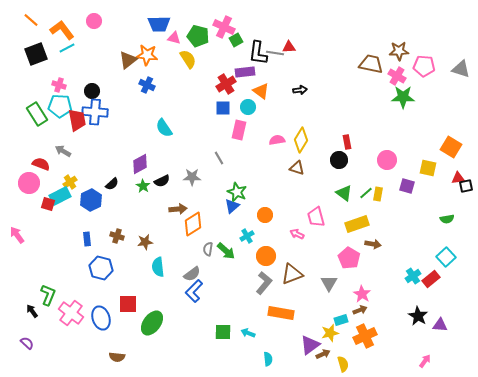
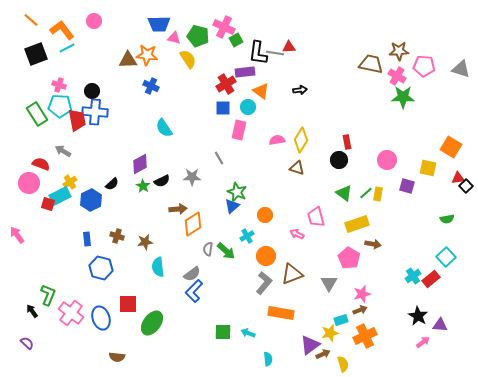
brown triangle at (128, 60): rotated 36 degrees clockwise
blue cross at (147, 85): moved 4 px right, 1 px down
black square at (466, 186): rotated 32 degrees counterclockwise
pink star at (362, 294): rotated 24 degrees clockwise
pink arrow at (425, 361): moved 2 px left, 19 px up; rotated 16 degrees clockwise
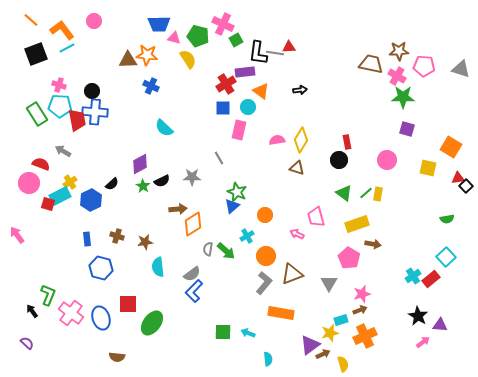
pink cross at (224, 27): moved 1 px left, 3 px up
cyan semicircle at (164, 128): rotated 12 degrees counterclockwise
purple square at (407, 186): moved 57 px up
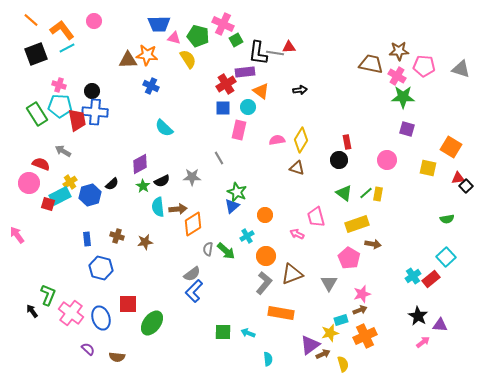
blue hexagon at (91, 200): moved 1 px left, 5 px up; rotated 10 degrees clockwise
cyan semicircle at (158, 267): moved 60 px up
purple semicircle at (27, 343): moved 61 px right, 6 px down
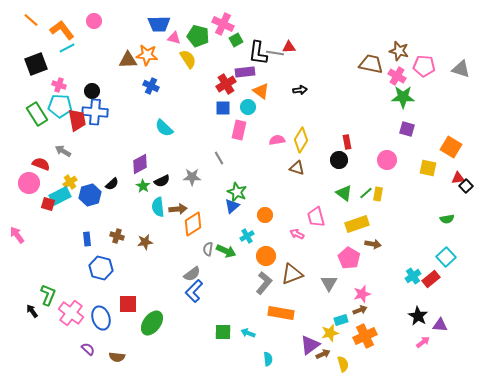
brown star at (399, 51): rotated 18 degrees clockwise
black square at (36, 54): moved 10 px down
green arrow at (226, 251): rotated 18 degrees counterclockwise
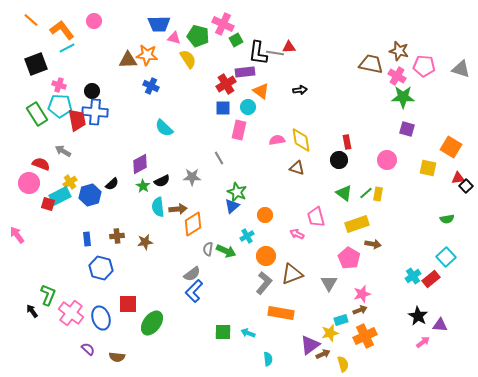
yellow diamond at (301, 140): rotated 40 degrees counterclockwise
brown cross at (117, 236): rotated 24 degrees counterclockwise
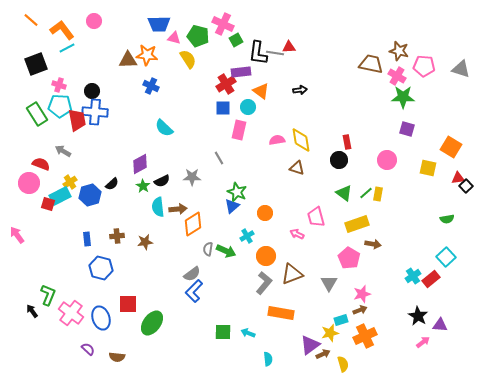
purple rectangle at (245, 72): moved 4 px left
orange circle at (265, 215): moved 2 px up
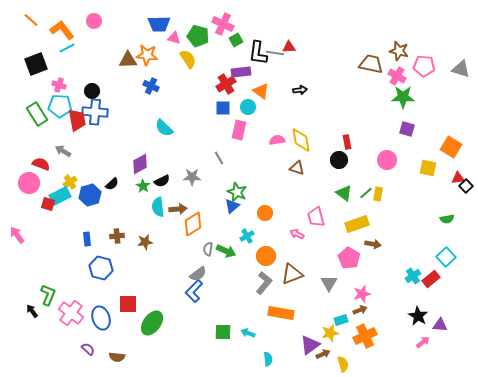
gray semicircle at (192, 274): moved 6 px right
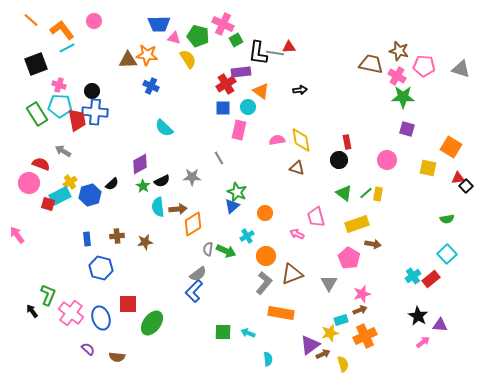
cyan square at (446, 257): moved 1 px right, 3 px up
